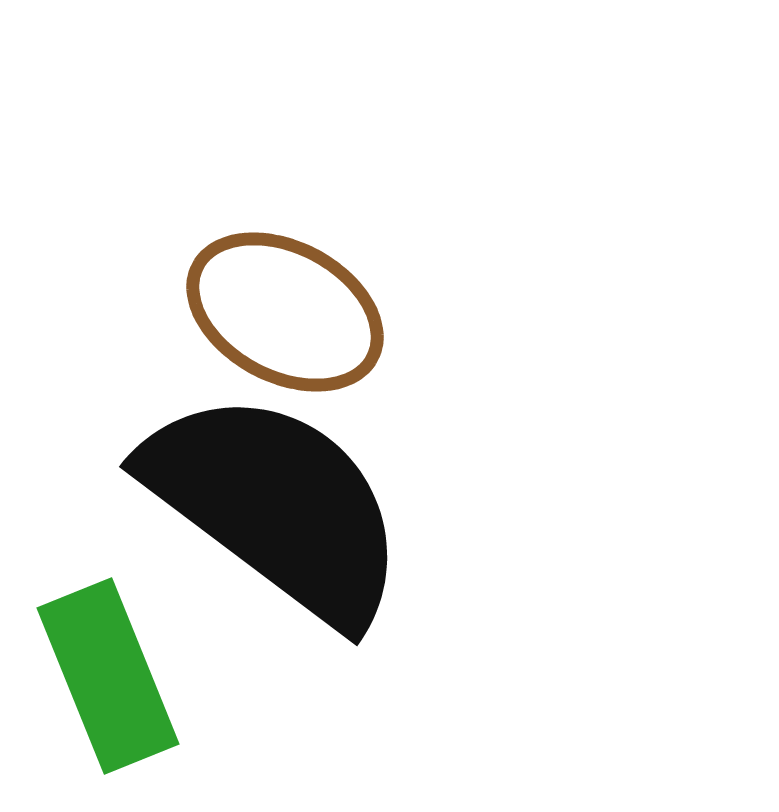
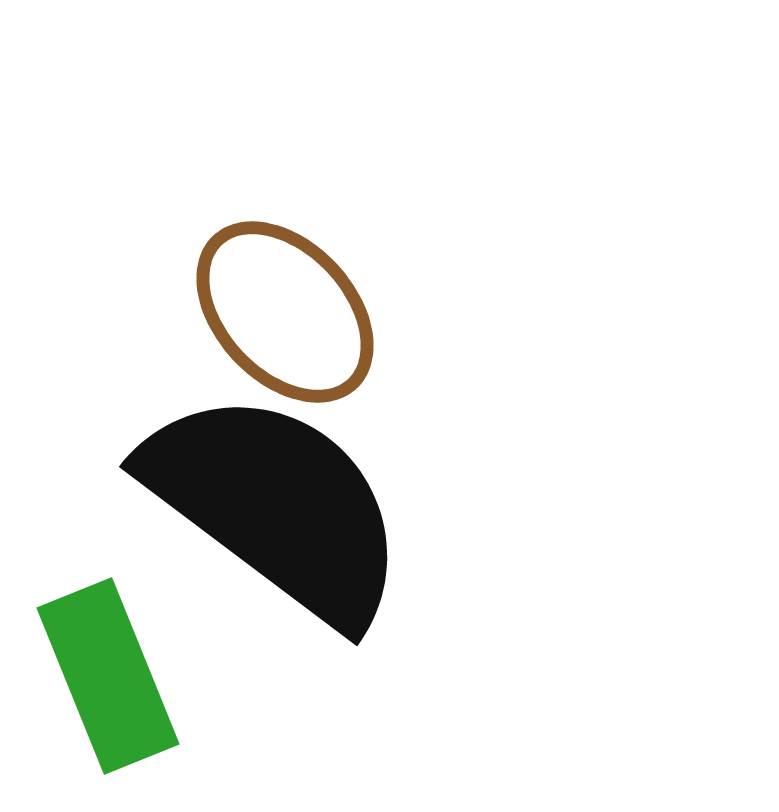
brown ellipse: rotated 19 degrees clockwise
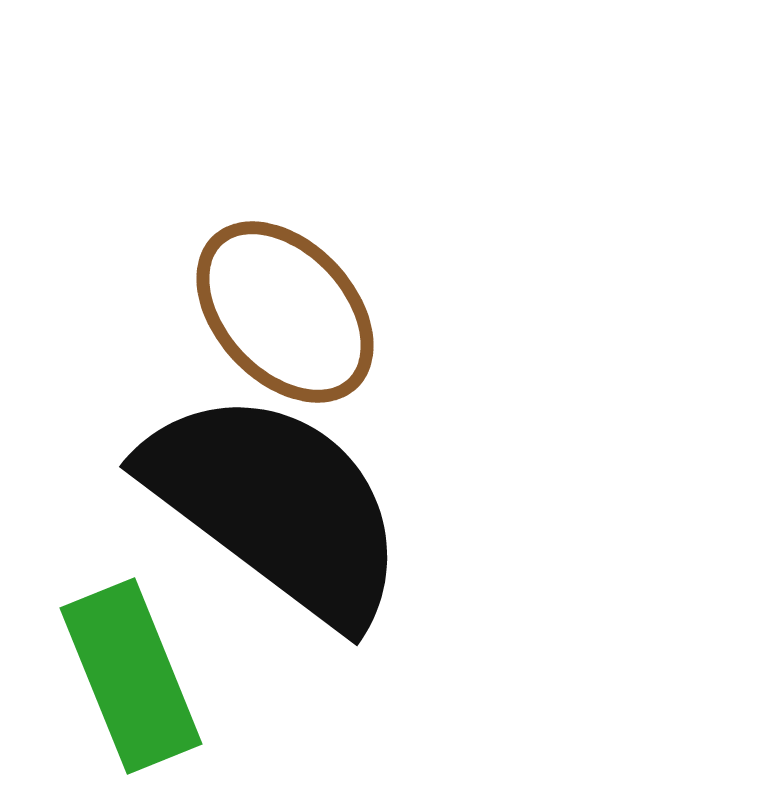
green rectangle: moved 23 px right
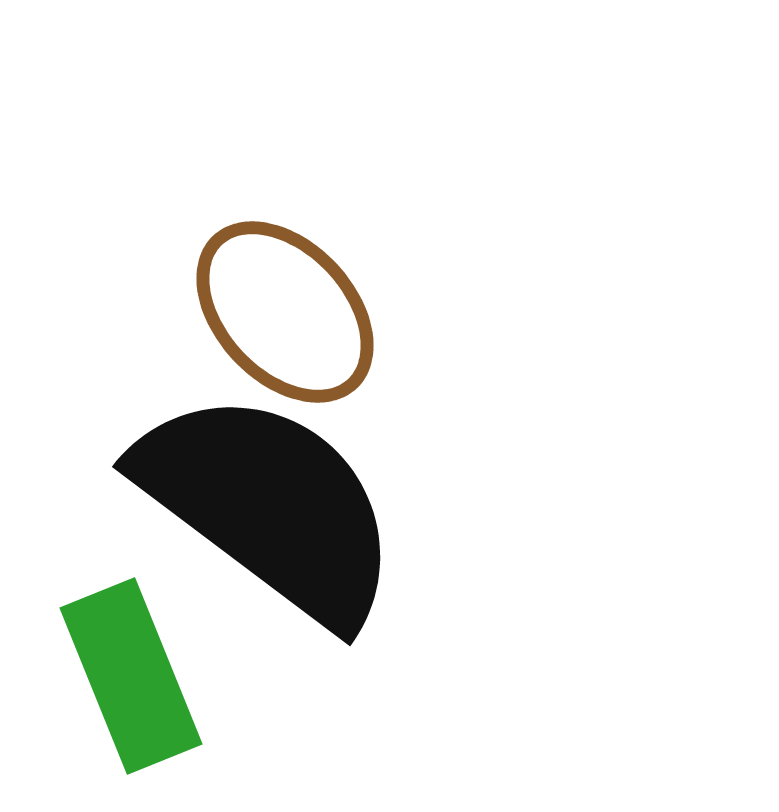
black semicircle: moved 7 px left
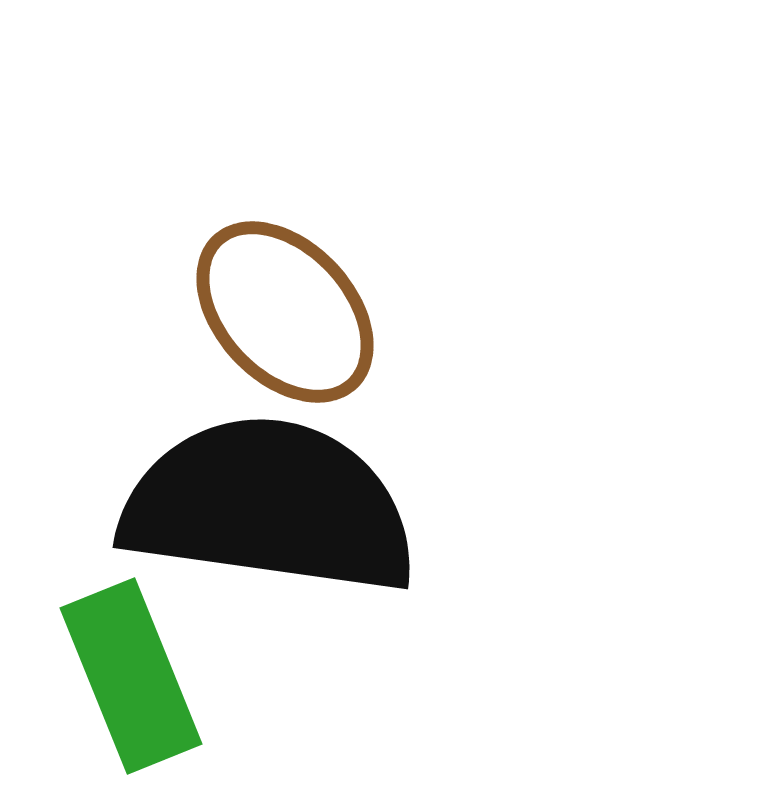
black semicircle: rotated 29 degrees counterclockwise
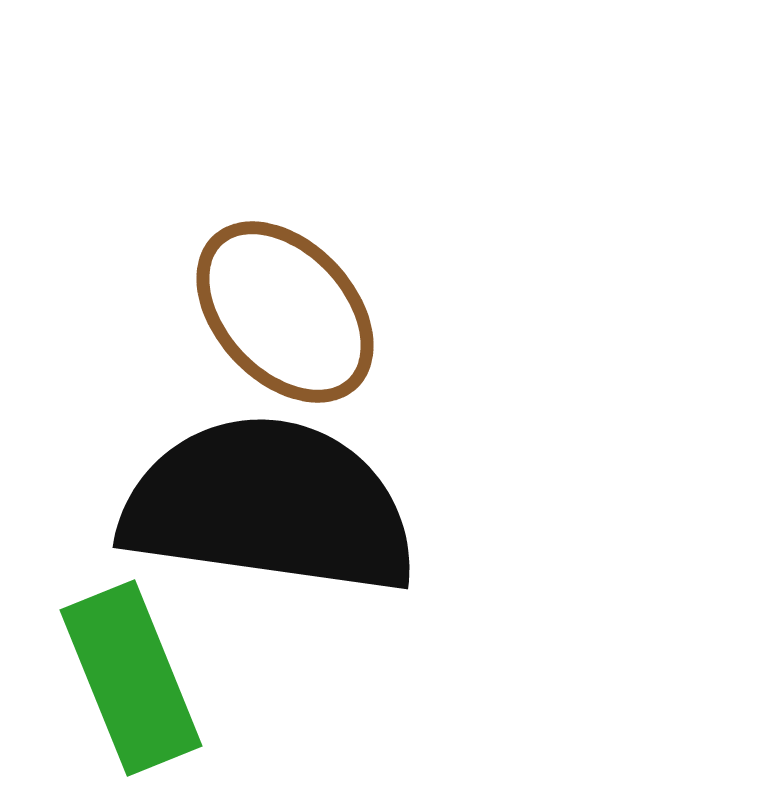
green rectangle: moved 2 px down
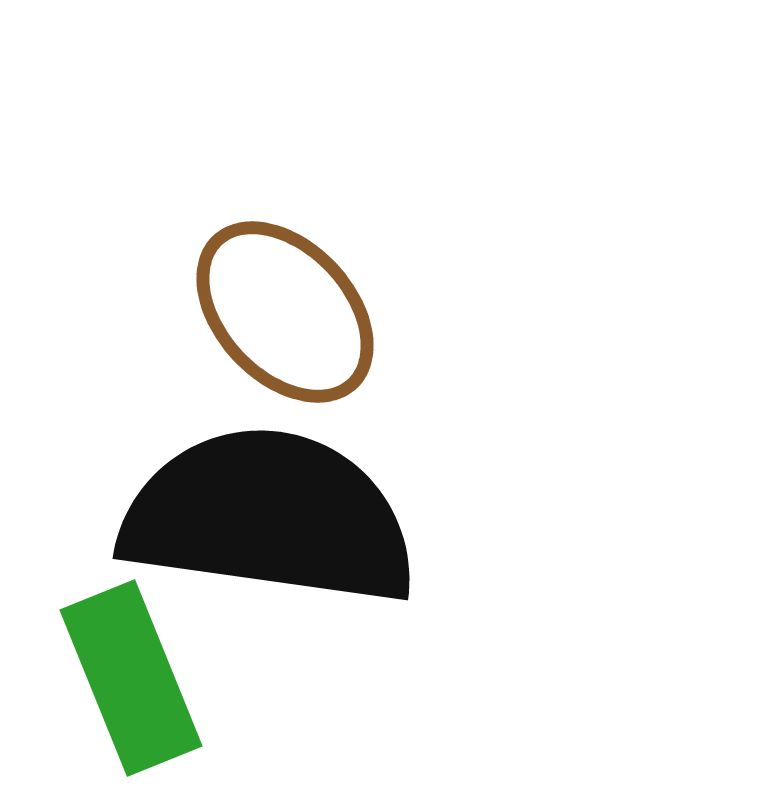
black semicircle: moved 11 px down
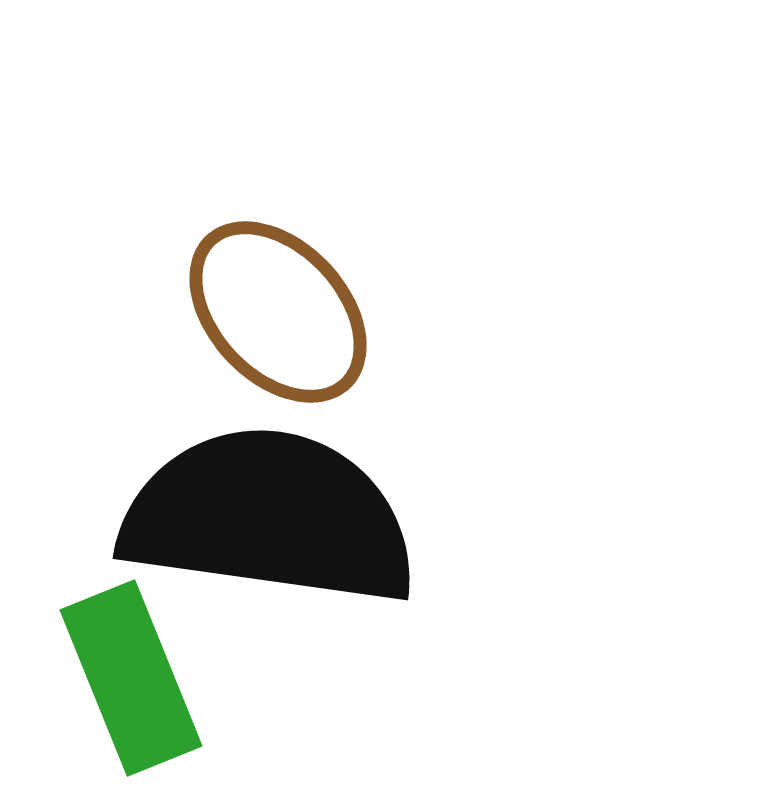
brown ellipse: moved 7 px left
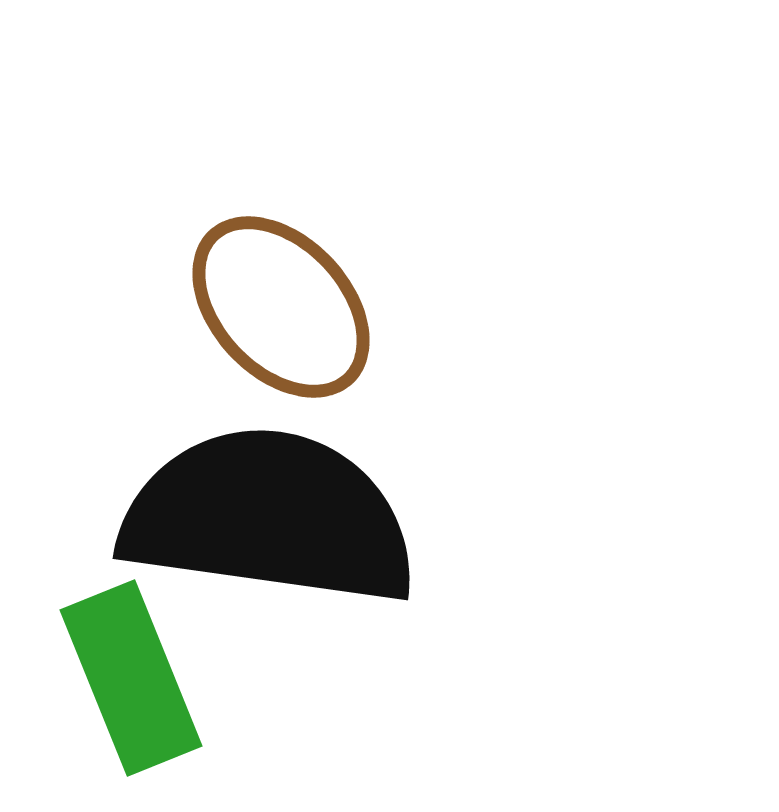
brown ellipse: moved 3 px right, 5 px up
